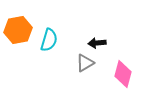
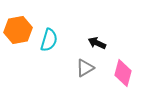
black arrow: rotated 30 degrees clockwise
gray triangle: moved 5 px down
pink diamond: moved 1 px up
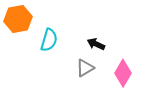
orange hexagon: moved 11 px up
black arrow: moved 1 px left, 1 px down
pink diamond: rotated 16 degrees clockwise
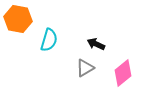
orange hexagon: rotated 20 degrees clockwise
pink diamond: rotated 20 degrees clockwise
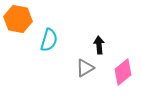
black arrow: moved 3 px right, 1 px down; rotated 60 degrees clockwise
pink diamond: moved 1 px up
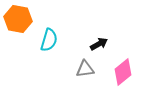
black arrow: moved 1 px up; rotated 66 degrees clockwise
gray triangle: moved 1 px down; rotated 24 degrees clockwise
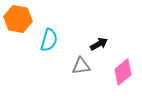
gray triangle: moved 4 px left, 3 px up
